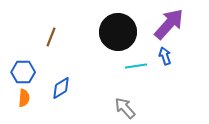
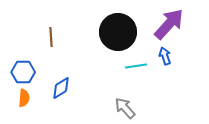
brown line: rotated 24 degrees counterclockwise
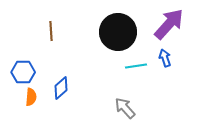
brown line: moved 6 px up
blue arrow: moved 2 px down
blue diamond: rotated 10 degrees counterclockwise
orange semicircle: moved 7 px right, 1 px up
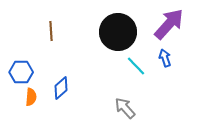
cyan line: rotated 55 degrees clockwise
blue hexagon: moved 2 px left
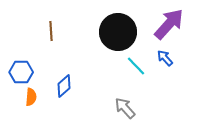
blue arrow: rotated 24 degrees counterclockwise
blue diamond: moved 3 px right, 2 px up
